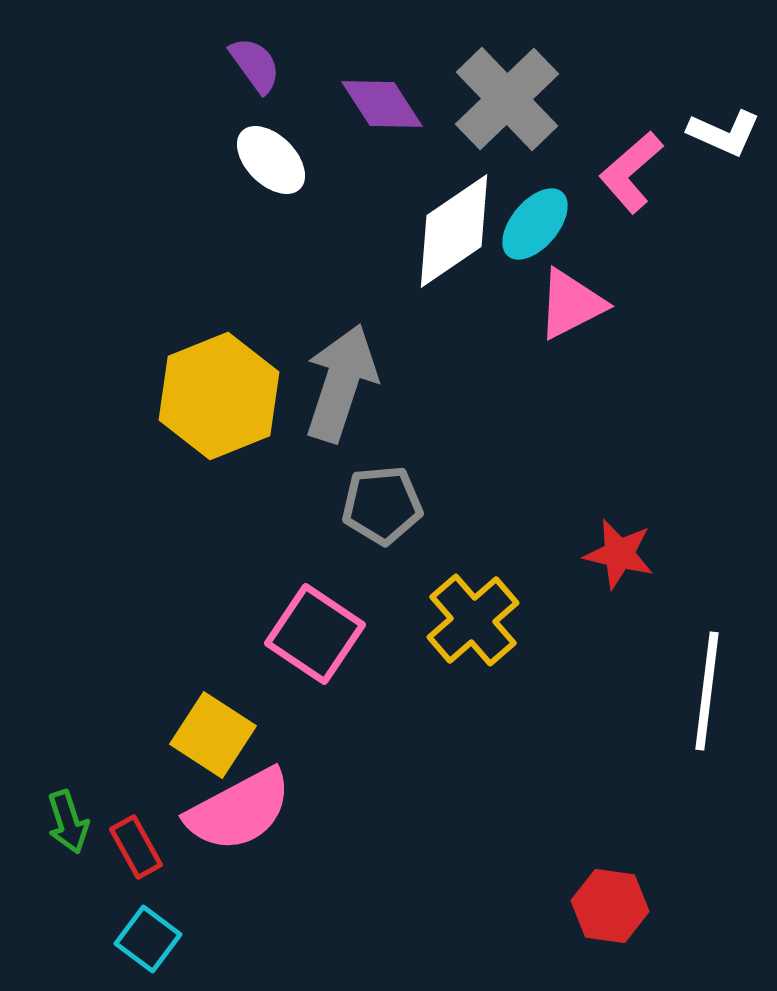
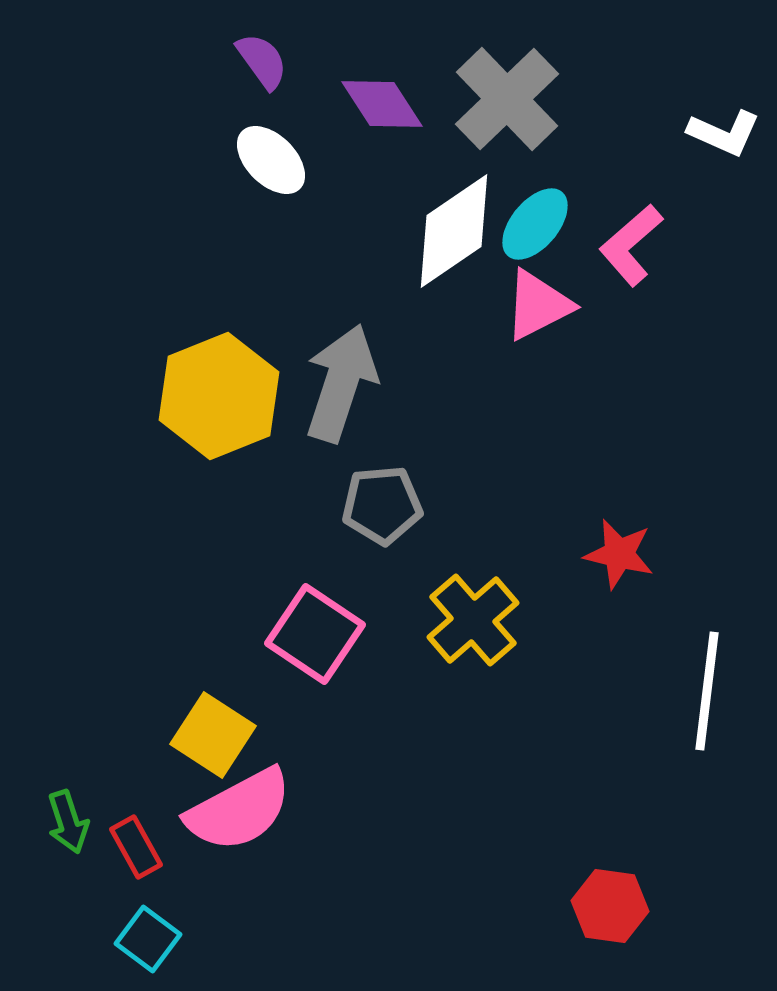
purple semicircle: moved 7 px right, 4 px up
pink L-shape: moved 73 px down
pink triangle: moved 33 px left, 1 px down
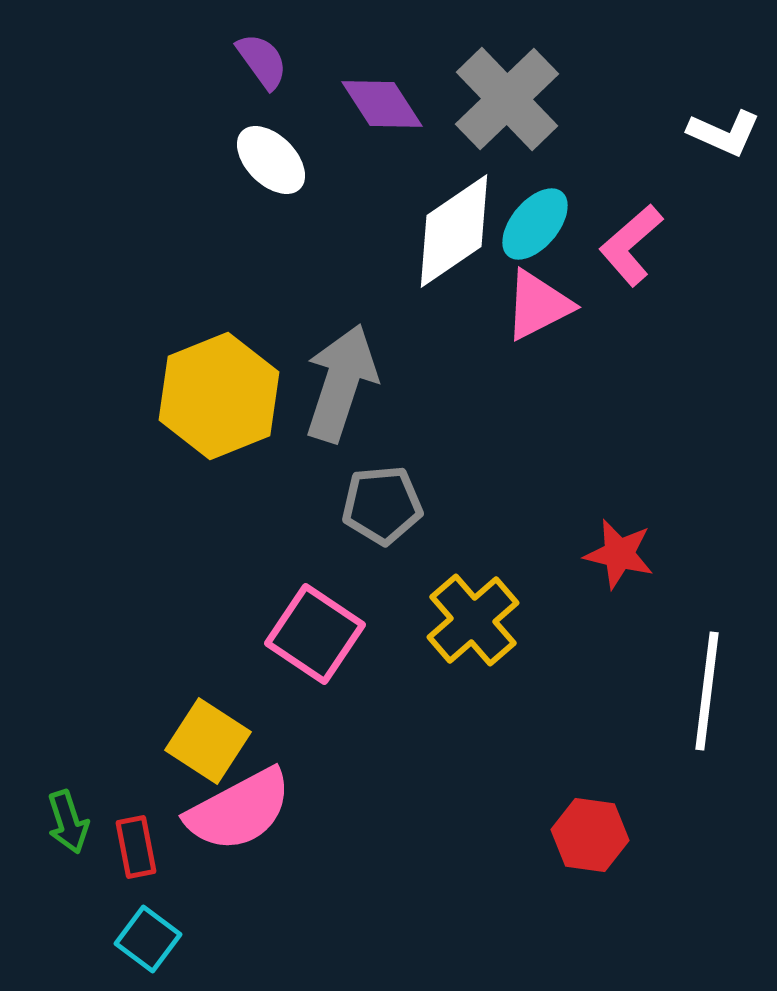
yellow square: moved 5 px left, 6 px down
red rectangle: rotated 18 degrees clockwise
red hexagon: moved 20 px left, 71 px up
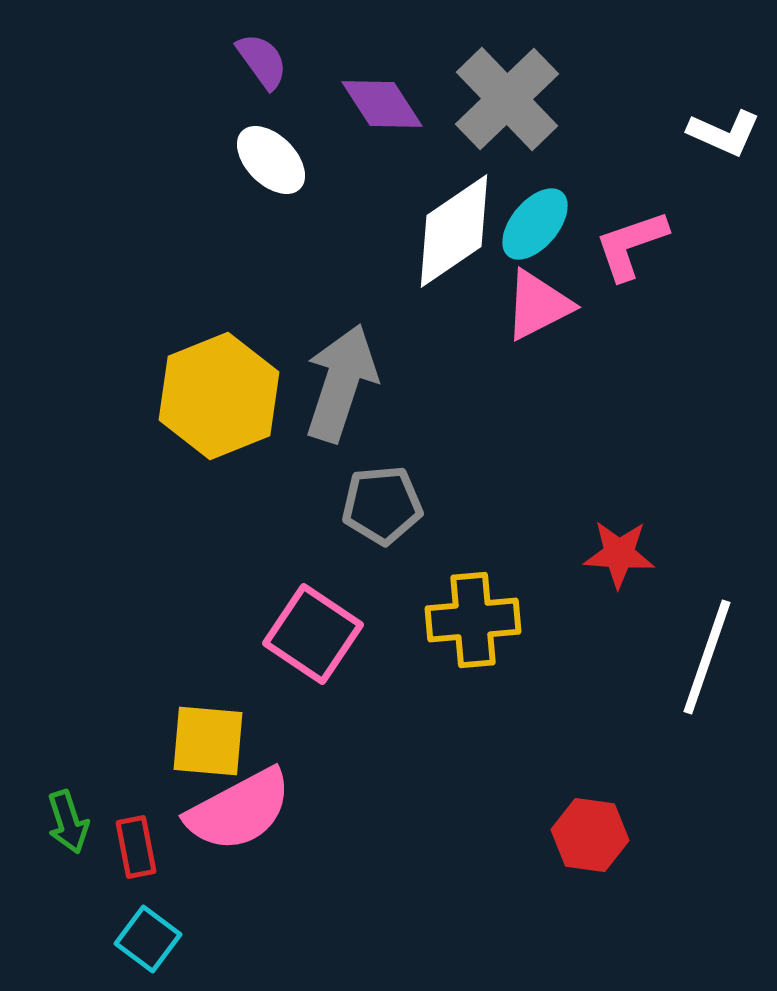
pink L-shape: rotated 22 degrees clockwise
red star: rotated 10 degrees counterclockwise
yellow cross: rotated 36 degrees clockwise
pink square: moved 2 px left
white line: moved 34 px up; rotated 12 degrees clockwise
yellow square: rotated 28 degrees counterclockwise
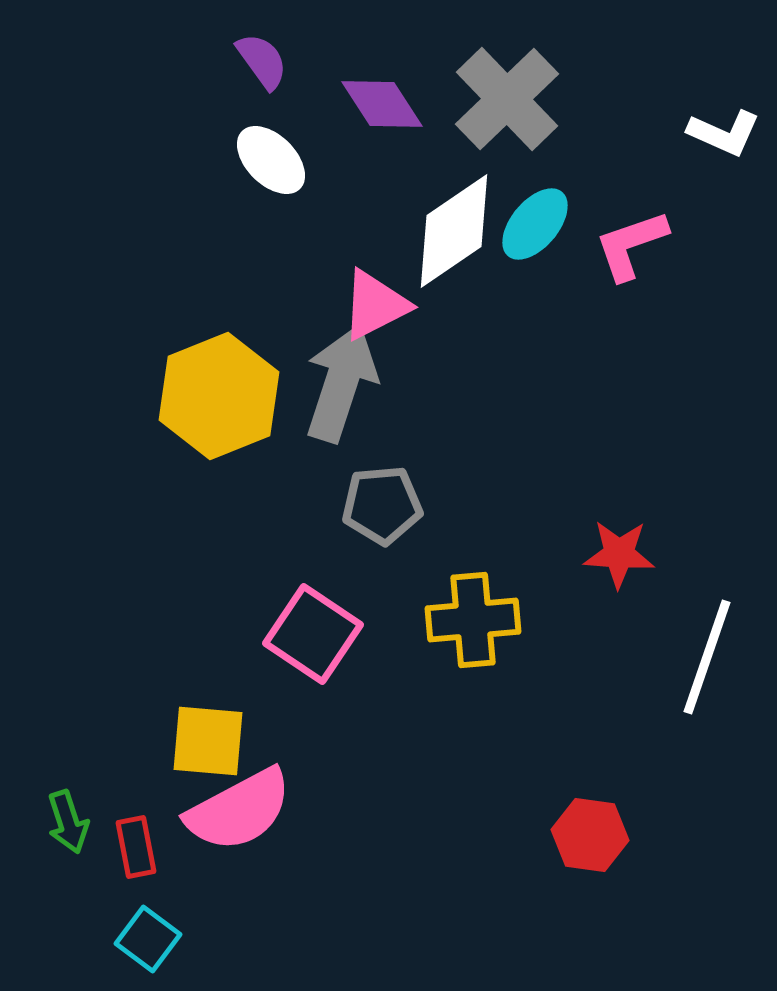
pink triangle: moved 163 px left
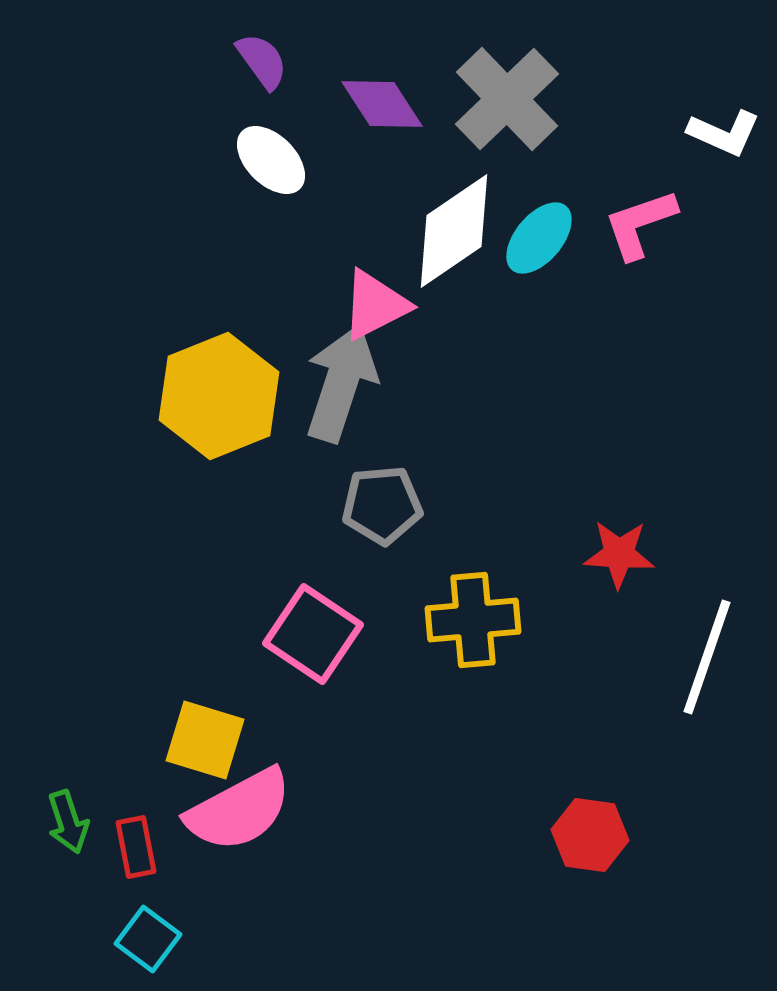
cyan ellipse: moved 4 px right, 14 px down
pink L-shape: moved 9 px right, 21 px up
yellow square: moved 3 px left, 1 px up; rotated 12 degrees clockwise
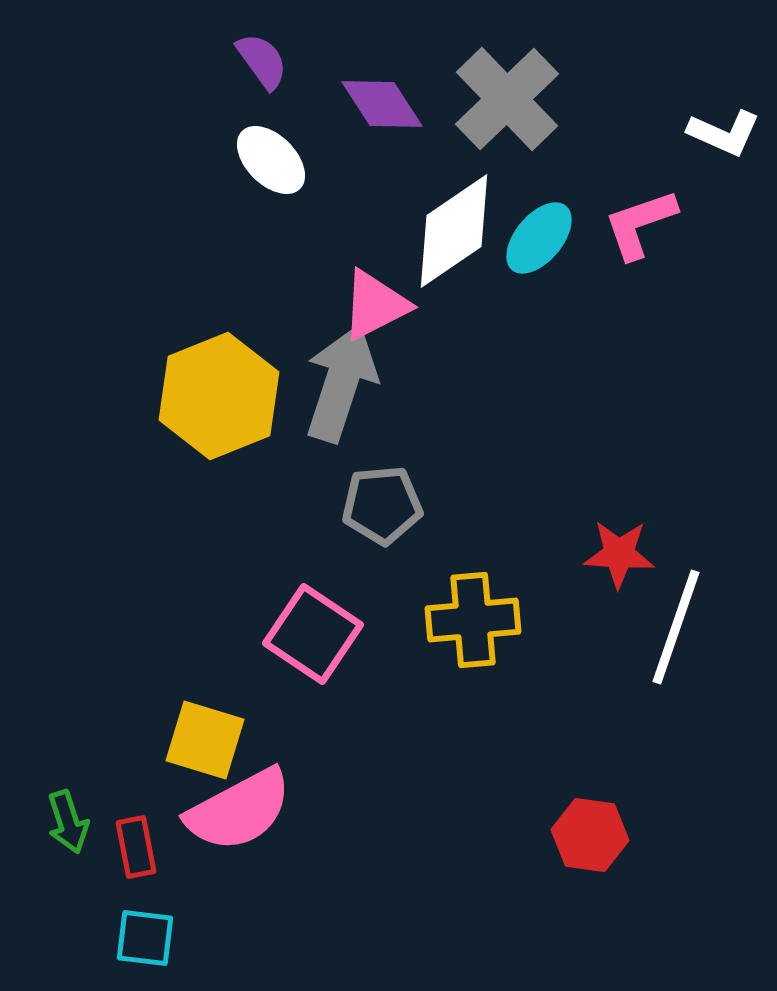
white line: moved 31 px left, 30 px up
cyan square: moved 3 px left, 1 px up; rotated 30 degrees counterclockwise
